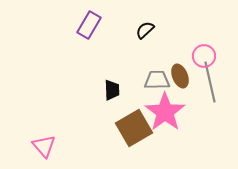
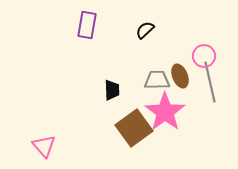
purple rectangle: moved 2 px left; rotated 20 degrees counterclockwise
brown square: rotated 6 degrees counterclockwise
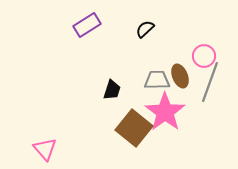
purple rectangle: rotated 48 degrees clockwise
black semicircle: moved 1 px up
gray line: rotated 33 degrees clockwise
black trapezoid: rotated 20 degrees clockwise
brown square: rotated 15 degrees counterclockwise
pink triangle: moved 1 px right, 3 px down
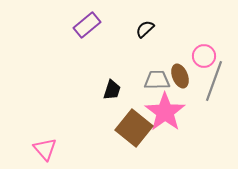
purple rectangle: rotated 8 degrees counterclockwise
gray line: moved 4 px right, 1 px up
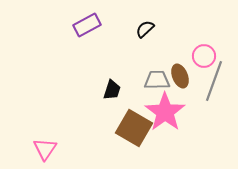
purple rectangle: rotated 12 degrees clockwise
brown square: rotated 9 degrees counterclockwise
pink triangle: rotated 15 degrees clockwise
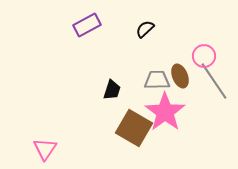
gray line: rotated 54 degrees counterclockwise
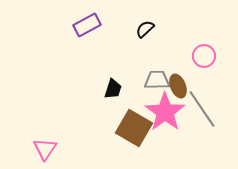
brown ellipse: moved 2 px left, 10 px down
gray line: moved 12 px left, 28 px down
black trapezoid: moved 1 px right, 1 px up
